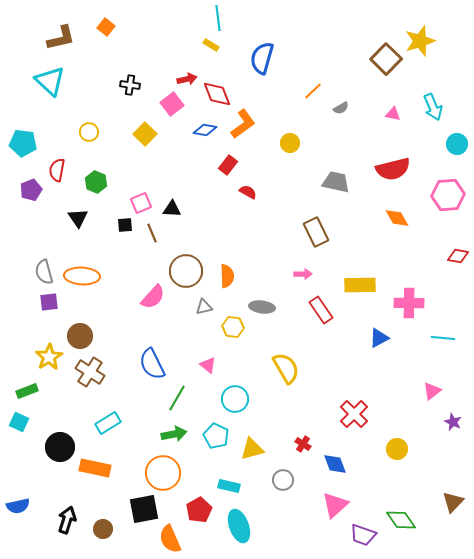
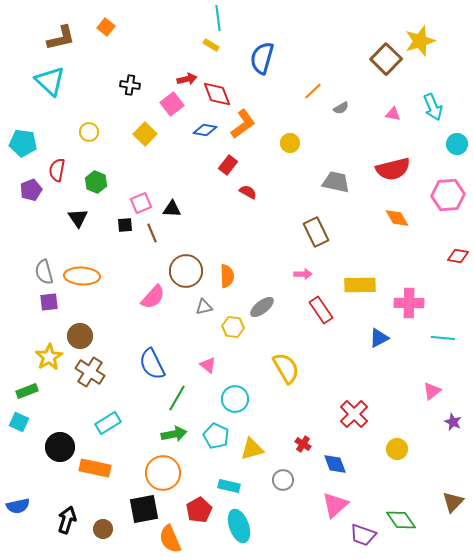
gray ellipse at (262, 307): rotated 45 degrees counterclockwise
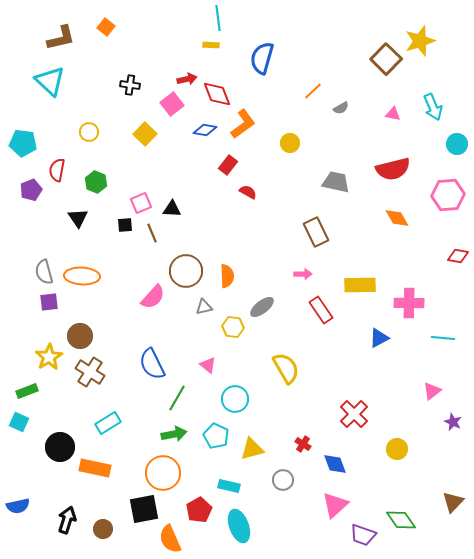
yellow rectangle at (211, 45): rotated 28 degrees counterclockwise
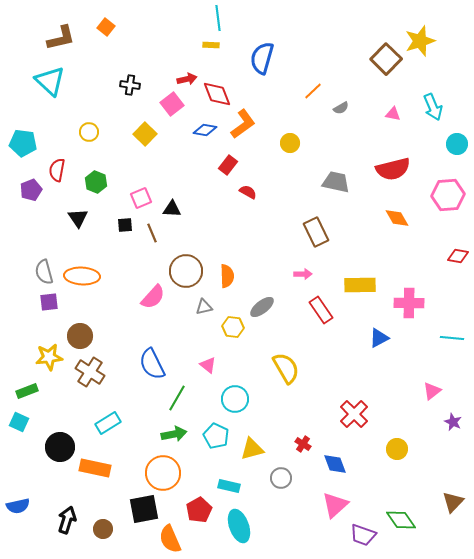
pink square at (141, 203): moved 5 px up
cyan line at (443, 338): moved 9 px right
yellow star at (49, 357): rotated 24 degrees clockwise
gray circle at (283, 480): moved 2 px left, 2 px up
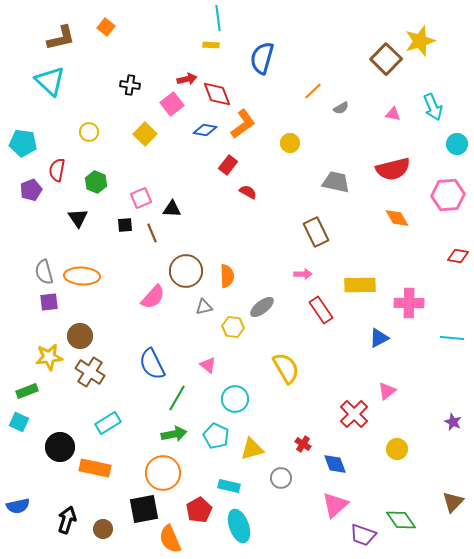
pink triangle at (432, 391): moved 45 px left
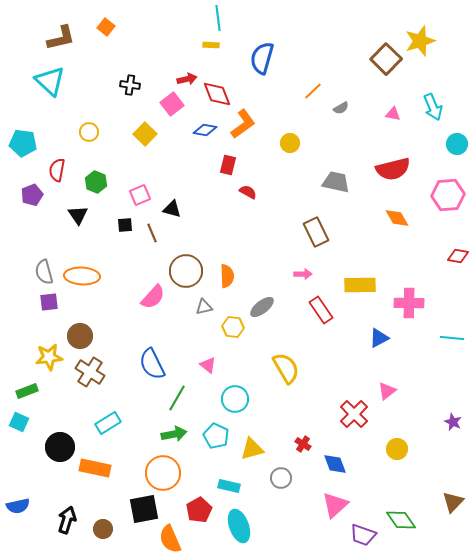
red rectangle at (228, 165): rotated 24 degrees counterclockwise
purple pentagon at (31, 190): moved 1 px right, 5 px down
pink square at (141, 198): moved 1 px left, 3 px up
black triangle at (172, 209): rotated 12 degrees clockwise
black triangle at (78, 218): moved 3 px up
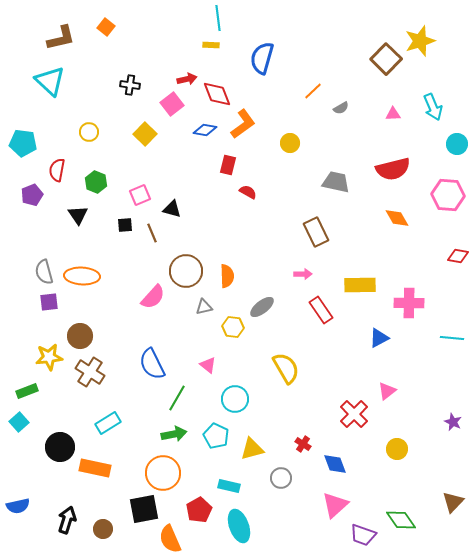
pink triangle at (393, 114): rotated 14 degrees counterclockwise
pink hexagon at (448, 195): rotated 8 degrees clockwise
cyan square at (19, 422): rotated 24 degrees clockwise
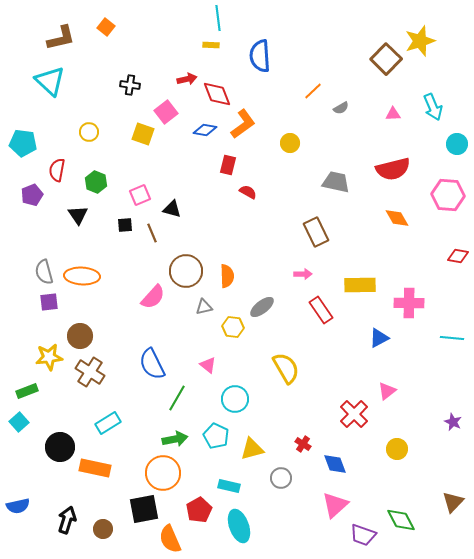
blue semicircle at (262, 58): moved 2 px left, 2 px up; rotated 20 degrees counterclockwise
pink square at (172, 104): moved 6 px left, 8 px down
yellow square at (145, 134): moved 2 px left; rotated 25 degrees counterclockwise
green arrow at (174, 434): moved 1 px right, 5 px down
green diamond at (401, 520): rotated 8 degrees clockwise
